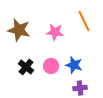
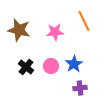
pink star: rotated 12 degrees counterclockwise
blue star: moved 1 px up; rotated 24 degrees clockwise
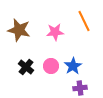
blue star: moved 1 px left, 2 px down
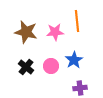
orange line: moved 7 px left; rotated 20 degrees clockwise
brown star: moved 7 px right, 2 px down
blue star: moved 1 px right, 6 px up
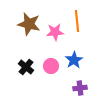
brown star: moved 3 px right, 8 px up
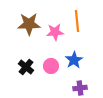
brown star: rotated 15 degrees counterclockwise
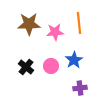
orange line: moved 2 px right, 2 px down
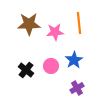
black cross: moved 3 px down
purple cross: moved 3 px left; rotated 24 degrees counterclockwise
